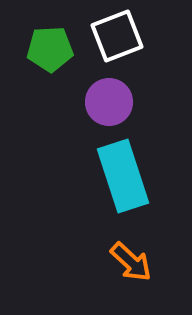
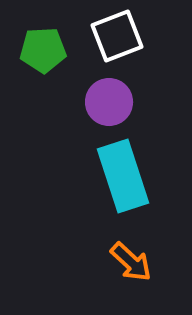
green pentagon: moved 7 px left, 1 px down
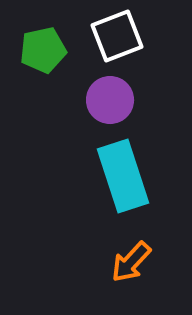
green pentagon: rotated 9 degrees counterclockwise
purple circle: moved 1 px right, 2 px up
orange arrow: rotated 90 degrees clockwise
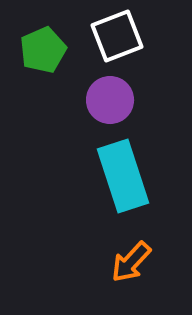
green pentagon: rotated 12 degrees counterclockwise
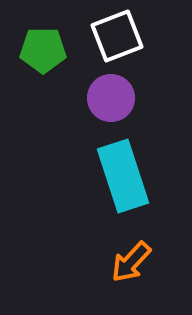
green pentagon: rotated 24 degrees clockwise
purple circle: moved 1 px right, 2 px up
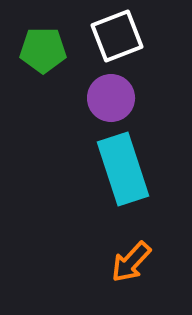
cyan rectangle: moved 7 px up
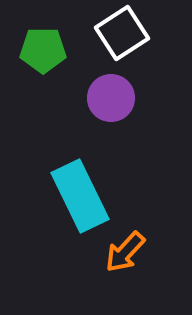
white square: moved 5 px right, 3 px up; rotated 12 degrees counterclockwise
cyan rectangle: moved 43 px left, 27 px down; rotated 8 degrees counterclockwise
orange arrow: moved 6 px left, 10 px up
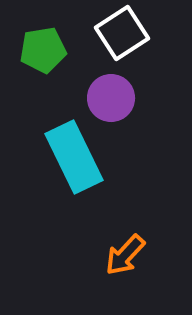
green pentagon: rotated 9 degrees counterclockwise
cyan rectangle: moved 6 px left, 39 px up
orange arrow: moved 3 px down
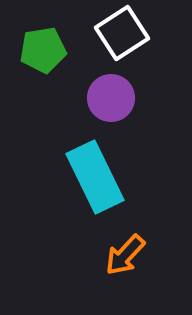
cyan rectangle: moved 21 px right, 20 px down
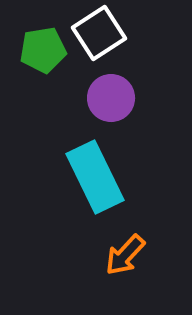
white square: moved 23 px left
